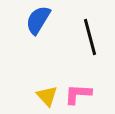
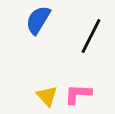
black line: moved 1 px right, 1 px up; rotated 42 degrees clockwise
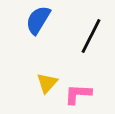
yellow triangle: moved 13 px up; rotated 25 degrees clockwise
